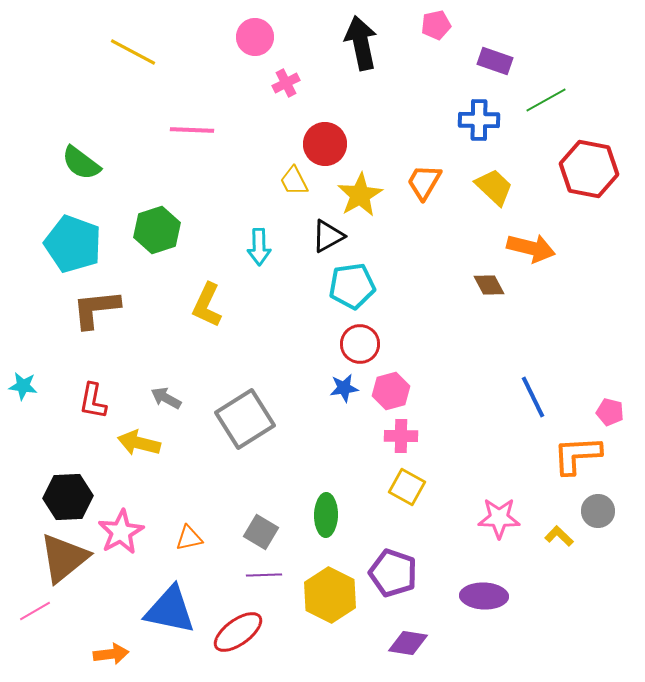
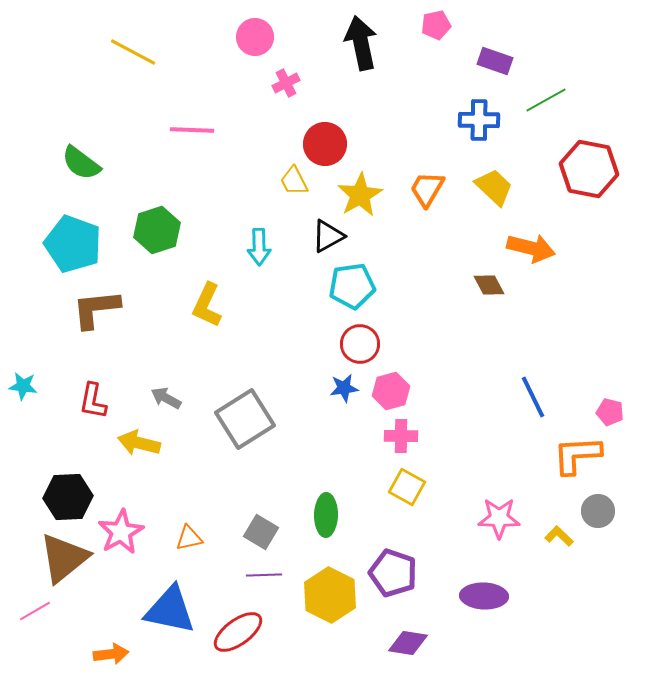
orange trapezoid at (424, 182): moved 3 px right, 7 px down
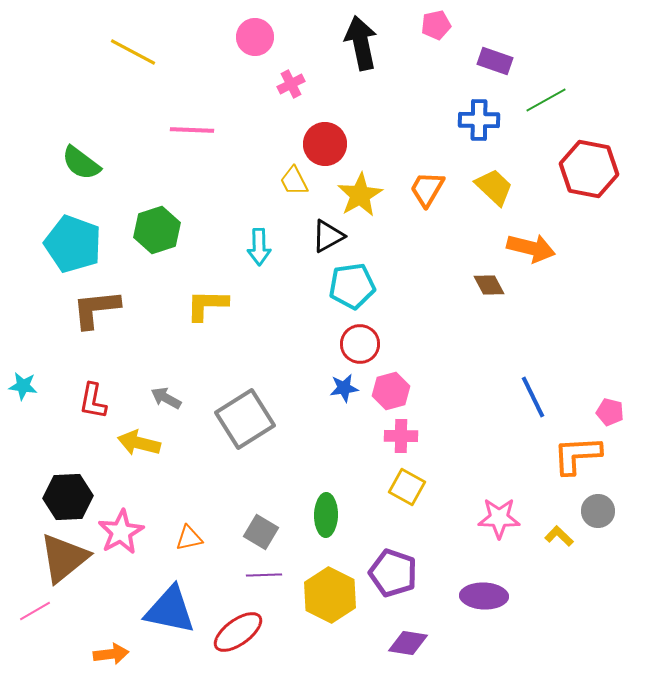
pink cross at (286, 83): moved 5 px right, 1 px down
yellow L-shape at (207, 305): rotated 66 degrees clockwise
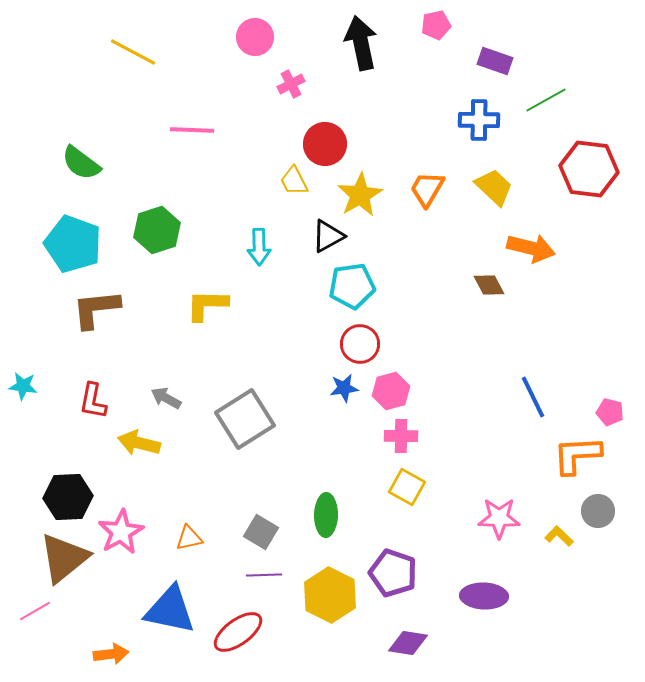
red hexagon at (589, 169): rotated 4 degrees counterclockwise
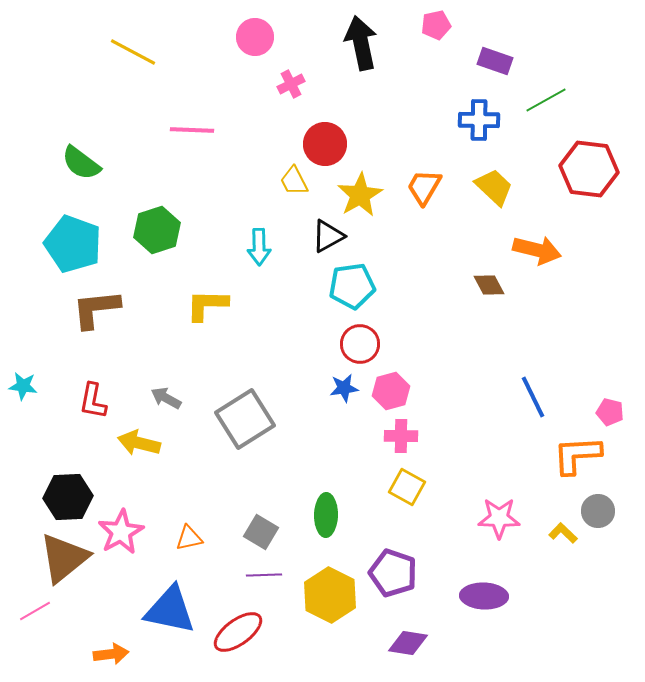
orange trapezoid at (427, 189): moved 3 px left, 2 px up
orange arrow at (531, 248): moved 6 px right, 2 px down
yellow L-shape at (559, 536): moved 4 px right, 3 px up
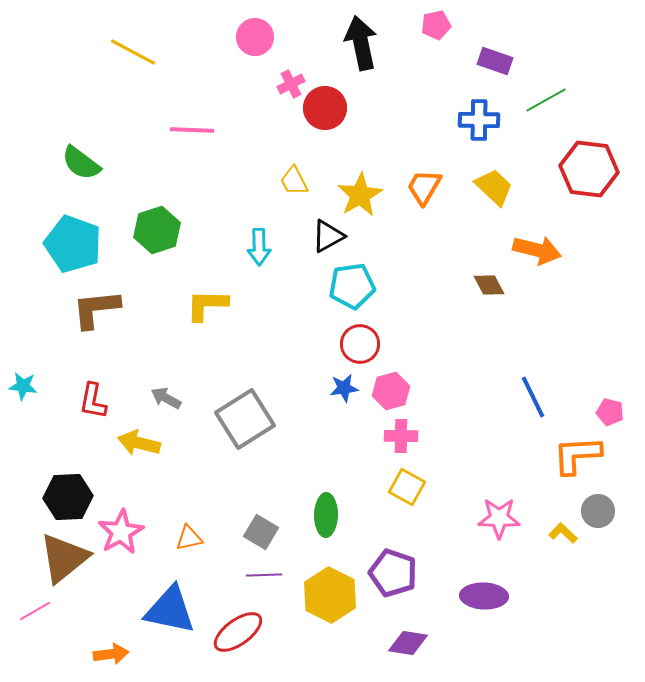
red circle at (325, 144): moved 36 px up
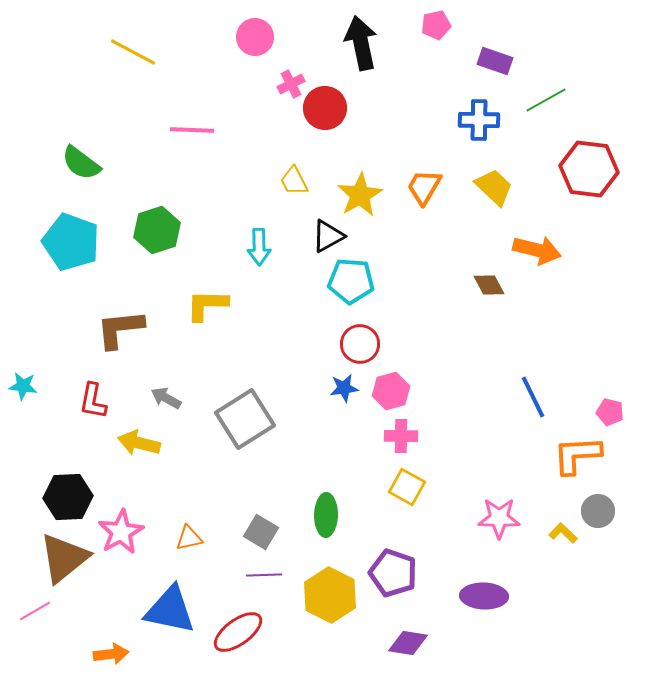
cyan pentagon at (73, 244): moved 2 px left, 2 px up
cyan pentagon at (352, 286): moved 1 px left, 5 px up; rotated 12 degrees clockwise
brown L-shape at (96, 309): moved 24 px right, 20 px down
